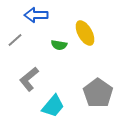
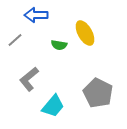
gray pentagon: rotated 8 degrees counterclockwise
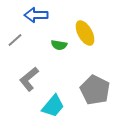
gray pentagon: moved 3 px left, 3 px up
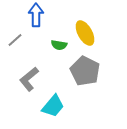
blue arrow: rotated 90 degrees clockwise
gray pentagon: moved 10 px left, 19 px up
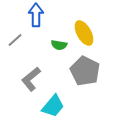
yellow ellipse: moved 1 px left
gray L-shape: moved 2 px right
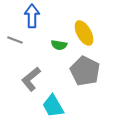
blue arrow: moved 4 px left, 1 px down
gray line: rotated 63 degrees clockwise
cyan trapezoid: rotated 110 degrees clockwise
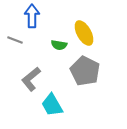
cyan trapezoid: moved 1 px left, 1 px up
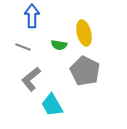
yellow ellipse: rotated 15 degrees clockwise
gray line: moved 8 px right, 7 px down
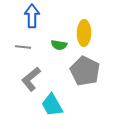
yellow ellipse: rotated 15 degrees clockwise
gray line: rotated 14 degrees counterclockwise
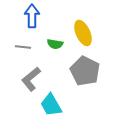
yellow ellipse: moved 1 px left; rotated 25 degrees counterclockwise
green semicircle: moved 4 px left, 1 px up
cyan trapezoid: moved 1 px left
